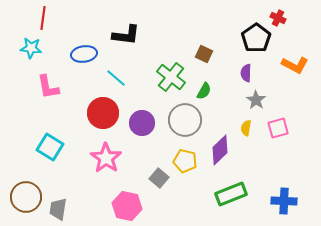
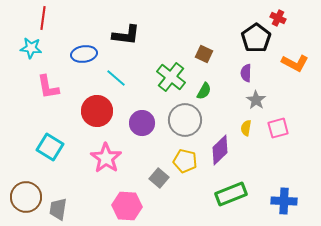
orange L-shape: moved 2 px up
red circle: moved 6 px left, 2 px up
pink hexagon: rotated 8 degrees counterclockwise
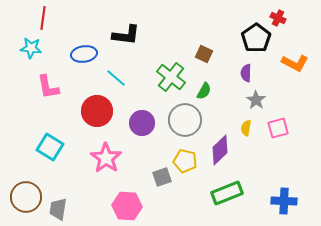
gray square: moved 3 px right, 1 px up; rotated 30 degrees clockwise
green rectangle: moved 4 px left, 1 px up
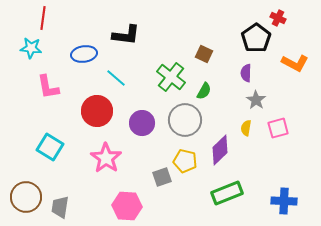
gray trapezoid: moved 2 px right, 2 px up
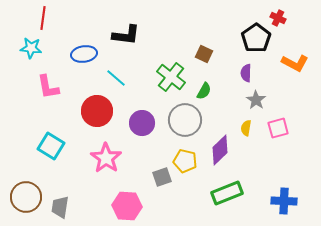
cyan square: moved 1 px right, 1 px up
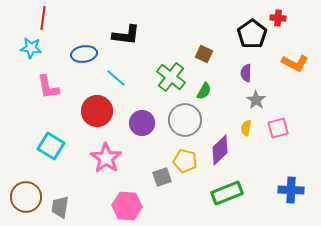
red cross: rotated 21 degrees counterclockwise
black pentagon: moved 4 px left, 4 px up
blue cross: moved 7 px right, 11 px up
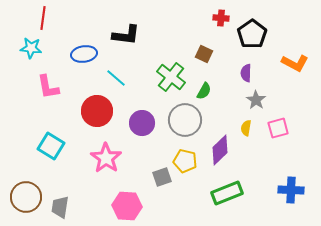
red cross: moved 57 px left
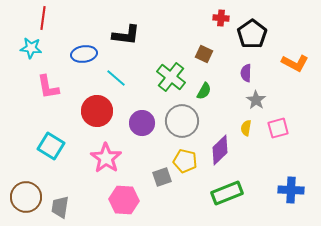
gray circle: moved 3 px left, 1 px down
pink hexagon: moved 3 px left, 6 px up
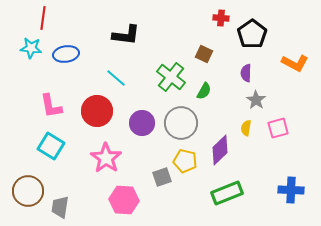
blue ellipse: moved 18 px left
pink L-shape: moved 3 px right, 19 px down
gray circle: moved 1 px left, 2 px down
brown circle: moved 2 px right, 6 px up
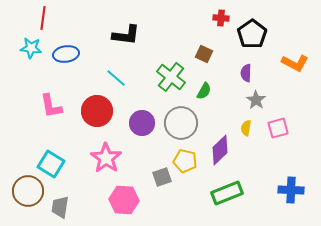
cyan square: moved 18 px down
